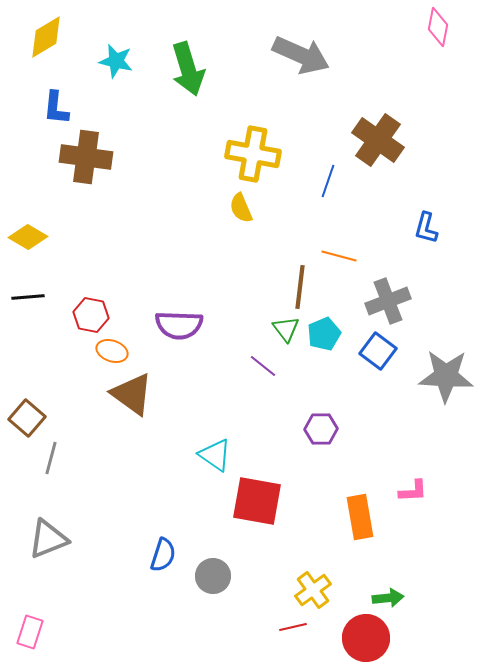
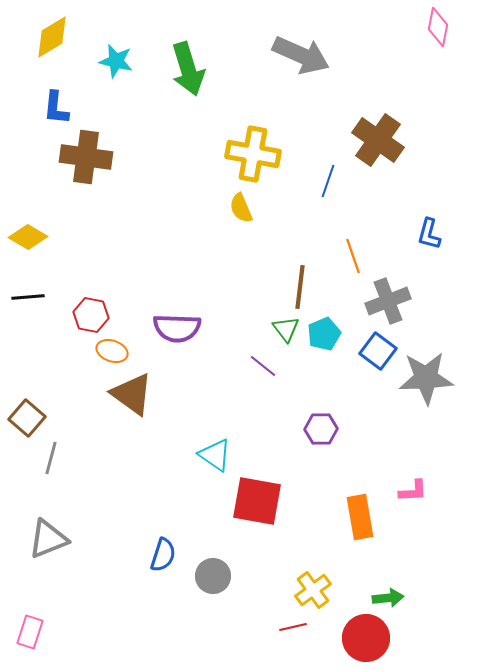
yellow diamond at (46, 37): moved 6 px right
blue L-shape at (426, 228): moved 3 px right, 6 px down
orange line at (339, 256): moved 14 px right; rotated 56 degrees clockwise
purple semicircle at (179, 325): moved 2 px left, 3 px down
gray star at (446, 376): moved 20 px left, 2 px down; rotated 6 degrees counterclockwise
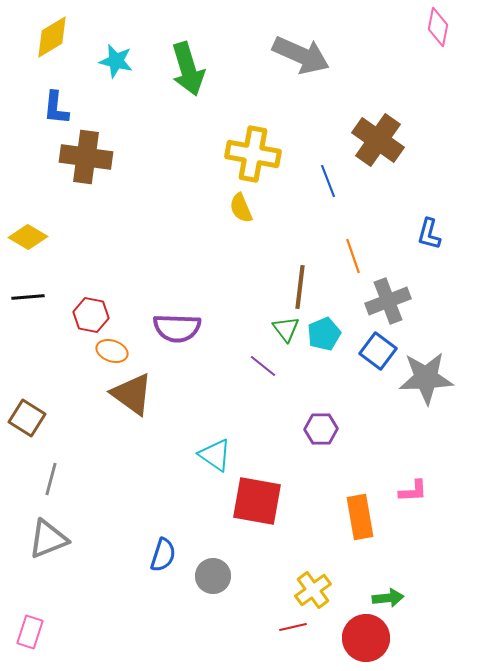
blue line at (328, 181): rotated 40 degrees counterclockwise
brown square at (27, 418): rotated 9 degrees counterclockwise
gray line at (51, 458): moved 21 px down
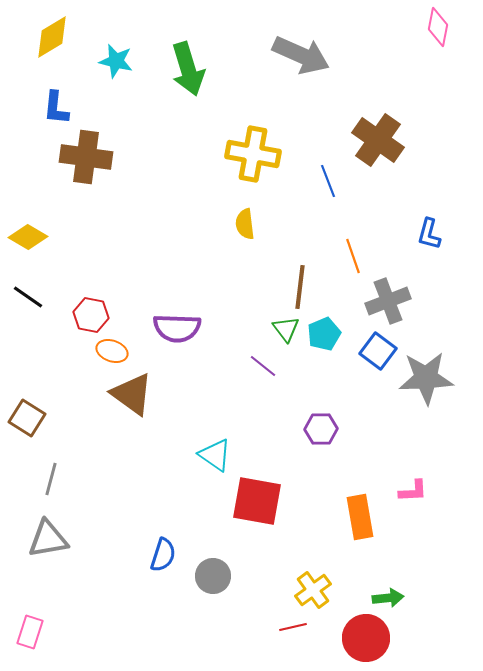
yellow semicircle at (241, 208): moved 4 px right, 16 px down; rotated 16 degrees clockwise
black line at (28, 297): rotated 40 degrees clockwise
gray triangle at (48, 539): rotated 12 degrees clockwise
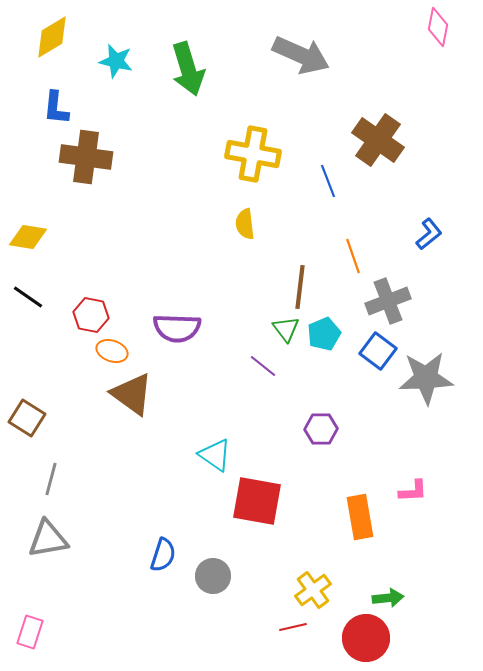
blue L-shape at (429, 234): rotated 144 degrees counterclockwise
yellow diamond at (28, 237): rotated 21 degrees counterclockwise
